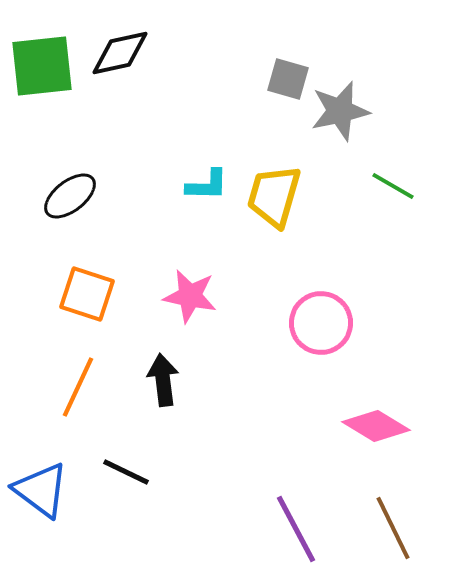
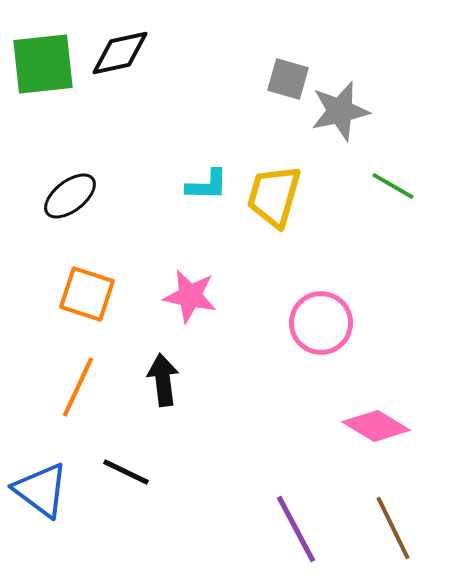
green square: moved 1 px right, 2 px up
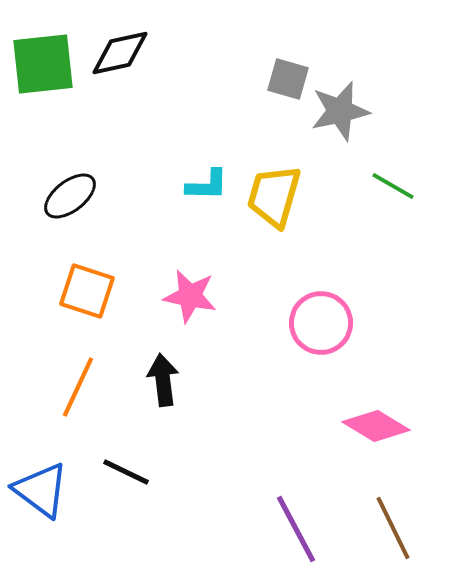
orange square: moved 3 px up
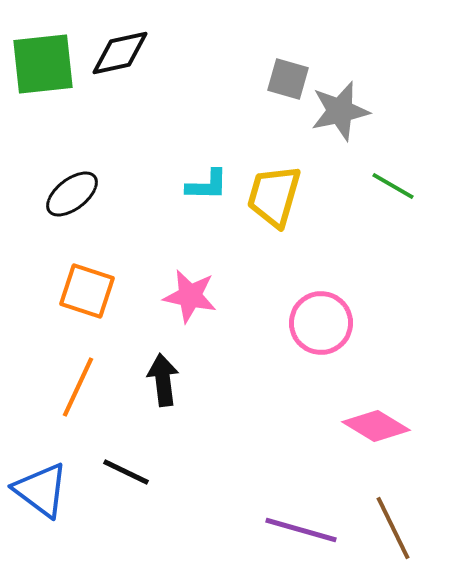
black ellipse: moved 2 px right, 2 px up
purple line: moved 5 px right, 1 px down; rotated 46 degrees counterclockwise
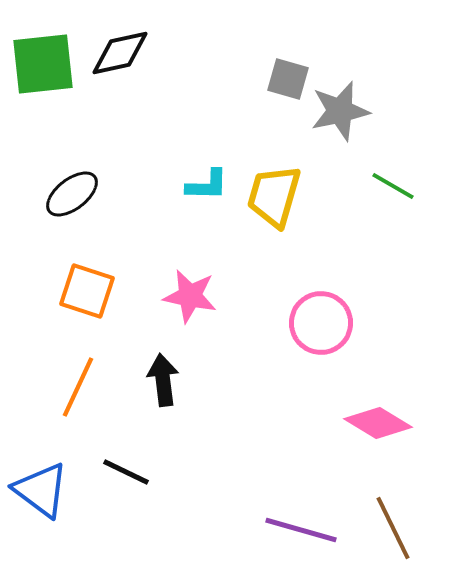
pink diamond: moved 2 px right, 3 px up
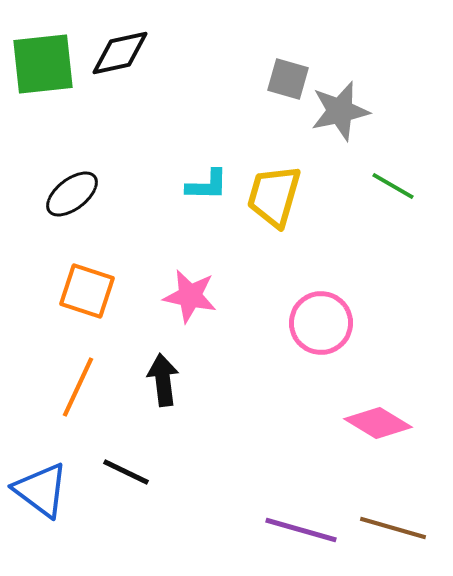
brown line: rotated 48 degrees counterclockwise
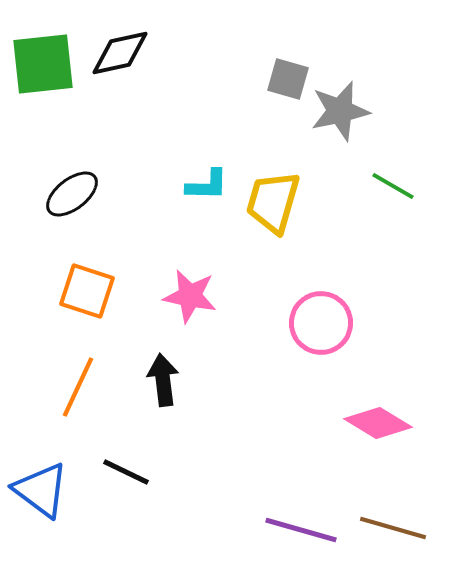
yellow trapezoid: moved 1 px left, 6 px down
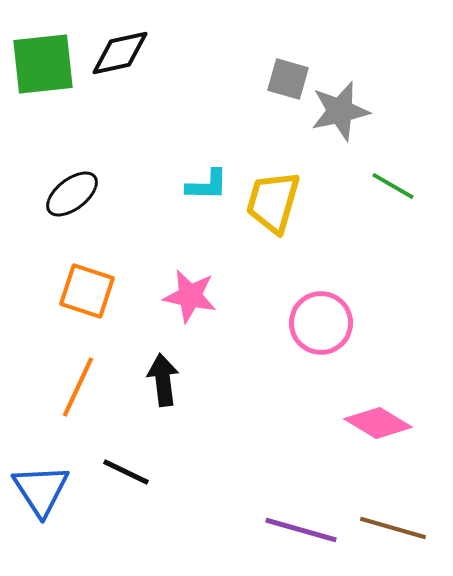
blue triangle: rotated 20 degrees clockwise
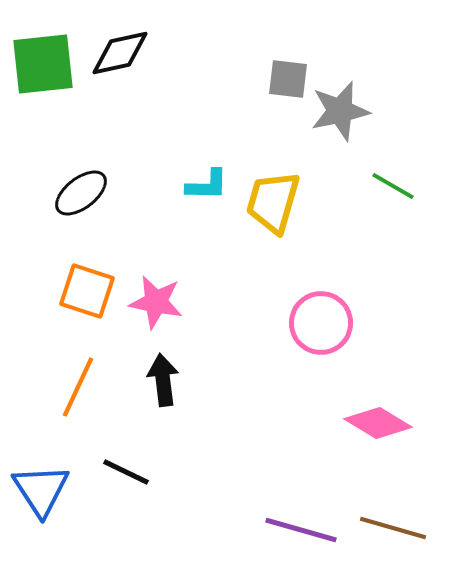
gray square: rotated 9 degrees counterclockwise
black ellipse: moved 9 px right, 1 px up
pink star: moved 34 px left, 6 px down
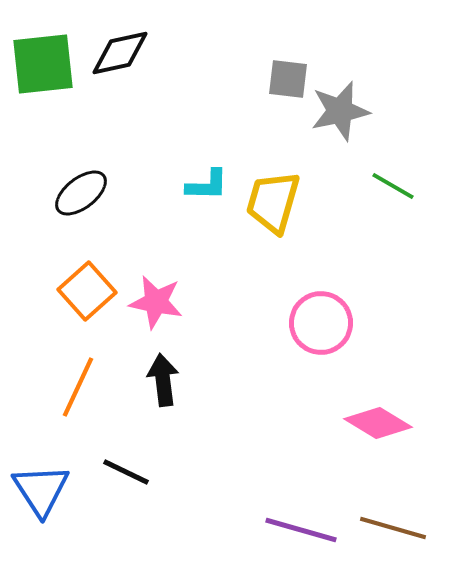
orange square: rotated 30 degrees clockwise
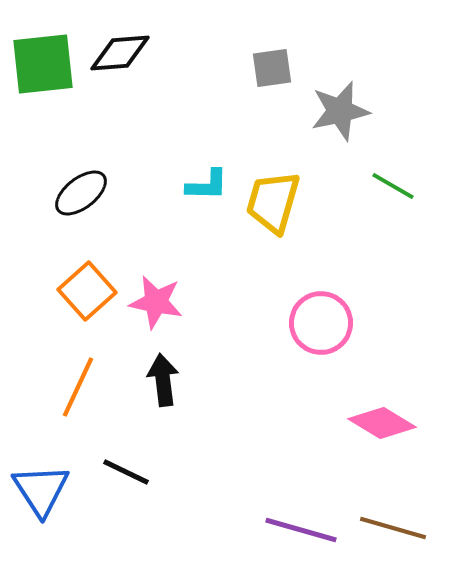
black diamond: rotated 8 degrees clockwise
gray square: moved 16 px left, 11 px up; rotated 15 degrees counterclockwise
pink diamond: moved 4 px right
